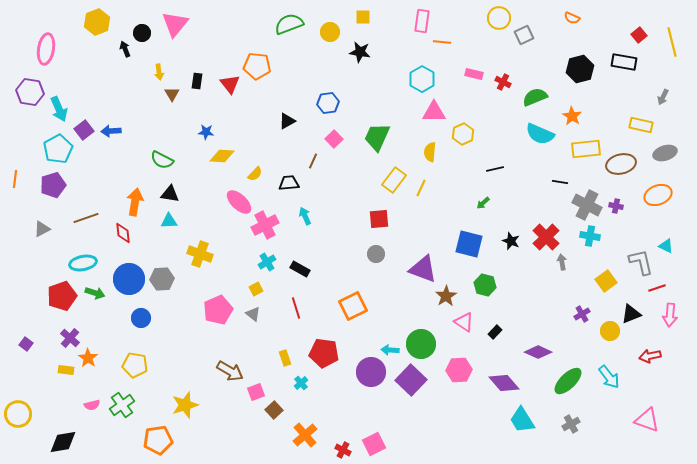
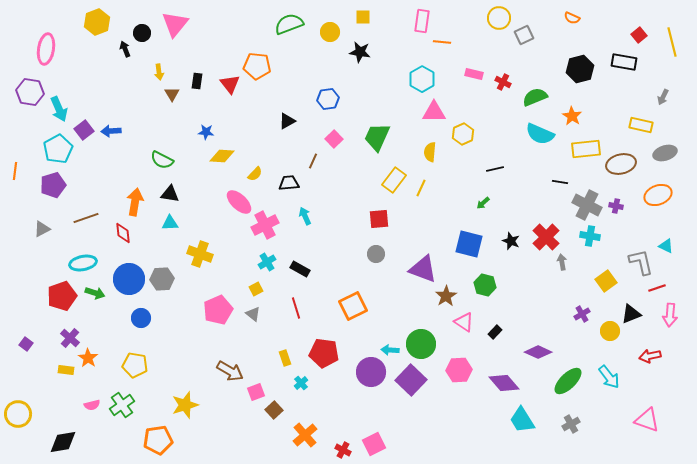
blue hexagon at (328, 103): moved 4 px up
orange line at (15, 179): moved 8 px up
cyan triangle at (169, 221): moved 1 px right, 2 px down
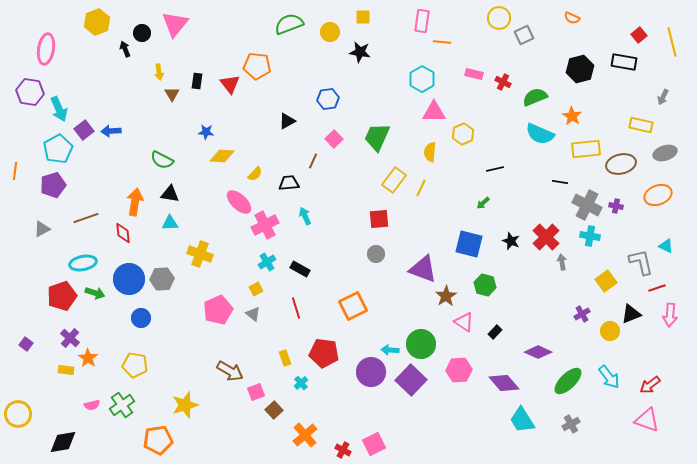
red arrow at (650, 356): moved 29 px down; rotated 25 degrees counterclockwise
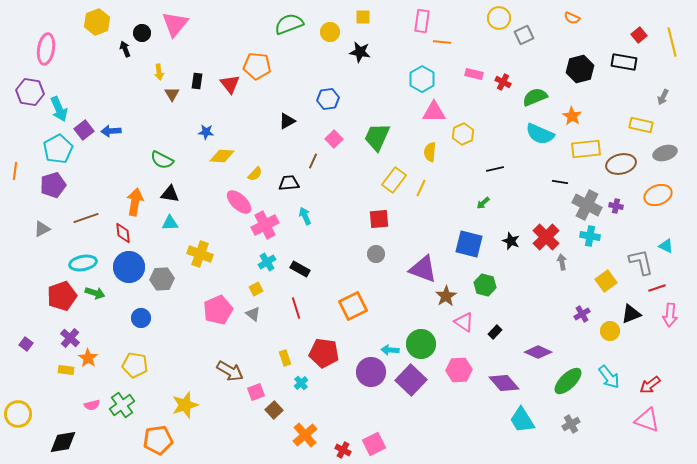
blue circle at (129, 279): moved 12 px up
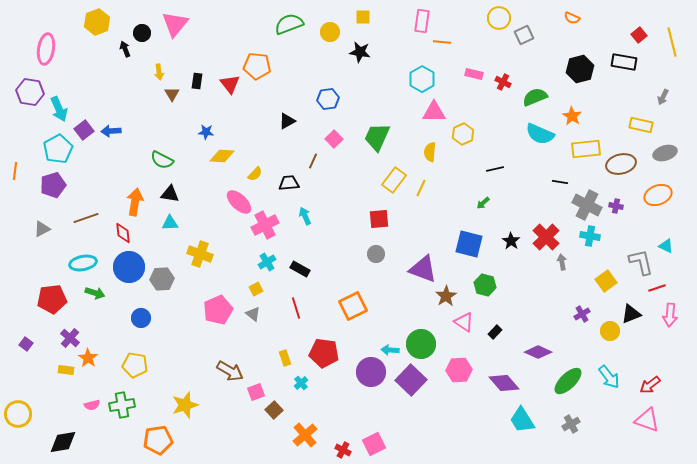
black star at (511, 241): rotated 12 degrees clockwise
red pentagon at (62, 296): moved 10 px left, 3 px down; rotated 12 degrees clockwise
green cross at (122, 405): rotated 25 degrees clockwise
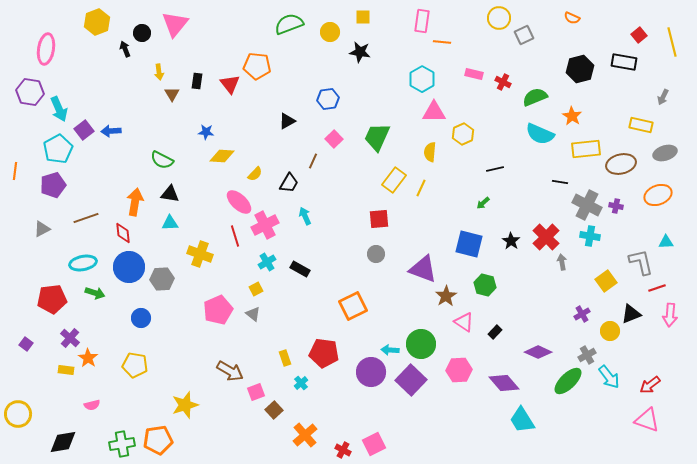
black trapezoid at (289, 183): rotated 125 degrees clockwise
cyan triangle at (666, 246): moved 4 px up; rotated 28 degrees counterclockwise
red line at (296, 308): moved 61 px left, 72 px up
green cross at (122, 405): moved 39 px down
gray cross at (571, 424): moved 16 px right, 69 px up
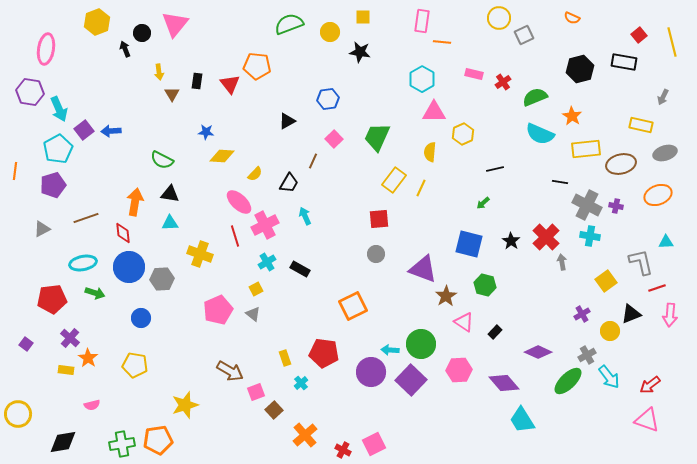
red cross at (503, 82): rotated 28 degrees clockwise
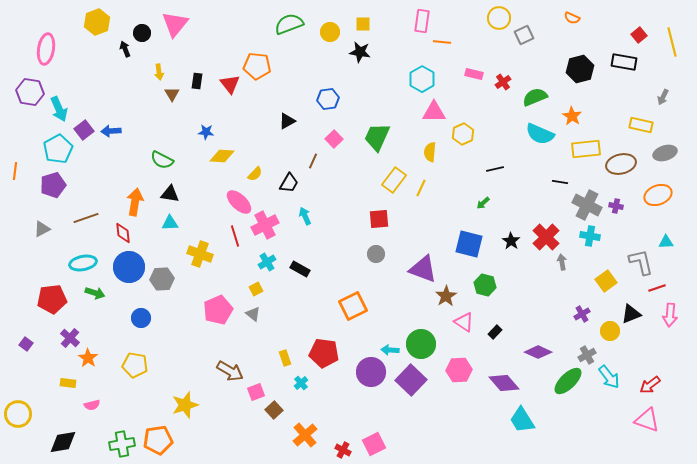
yellow square at (363, 17): moved 7 px down
yellow rectangle at (66, 370): moved 2 px right, 13 px down
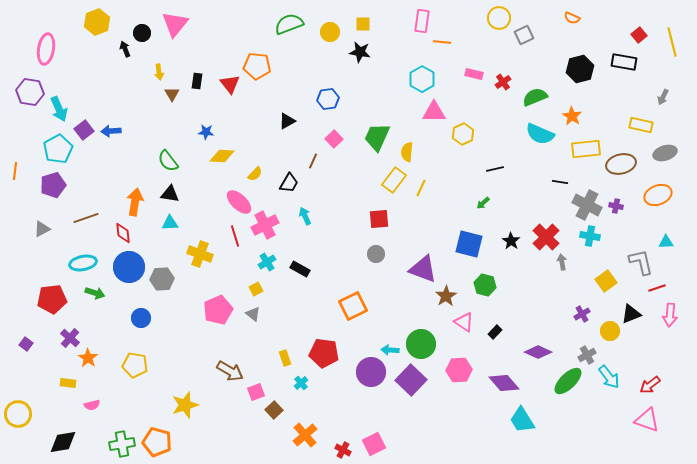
yellow semicircle at (430, 152): moved 23 px left
green semicircle at (162, 160): moved 6 px right, 1 px down; rotated 25 degrees clockwise
orange pentagon at (158, 440): moved 1 px left, 2 px down; rotated 24 degrees clockwise
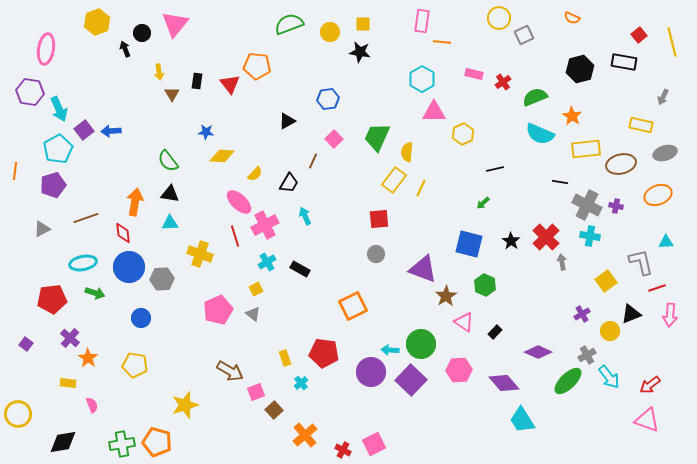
green hexagon at (485, 285): rotated 10 degrees clockwise
pink semicircle at (92, 405): rotated 98 degrees counterclockwise
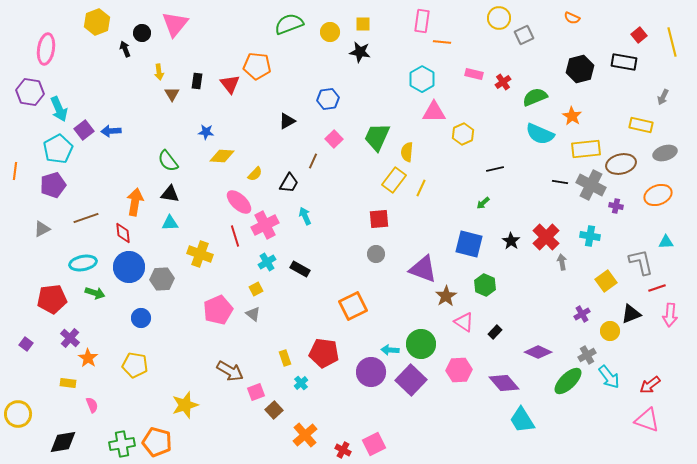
gray cross at (587, 205): moved 4 px right, 20 px up
